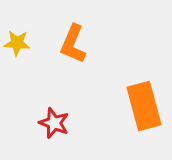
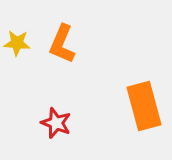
orange L-shape: moved 11 px left
red star: moved 2 px right
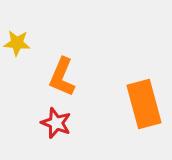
orange L-shape: moved 33 px down
orange rectangle: moved 2 px up
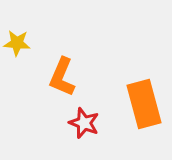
red star: moved 28 px right
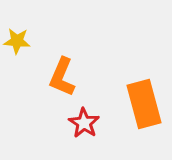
yellow star: moved 2 px up
red star: rotated 12 degrees clockwise
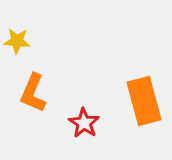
orange L-shape: moved 29 px left, 16 px down
orange rectangle: moved 3 px up
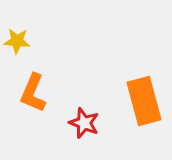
red star: rotated 12 degrees counterclockwise
